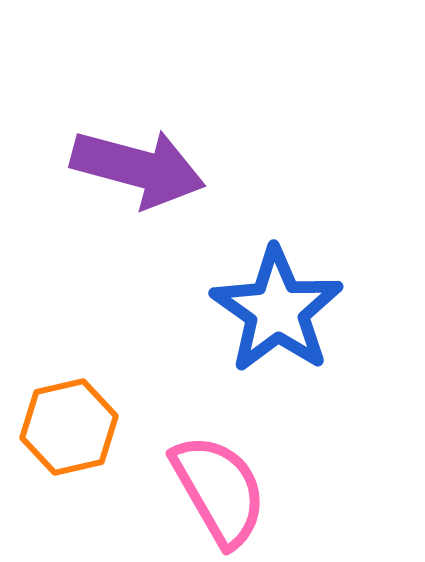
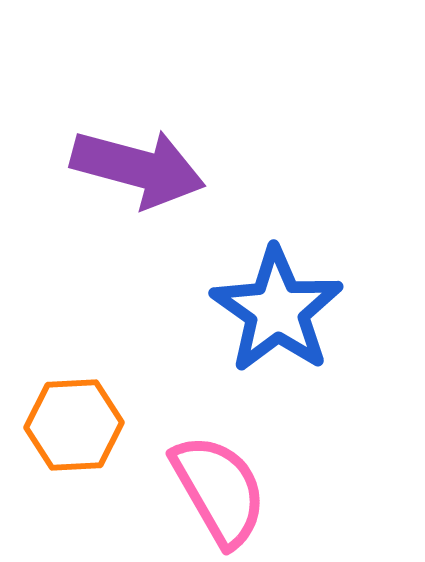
orange hexagon: moved 5 px right, 2 px up; rotated 10 degrees clockwise
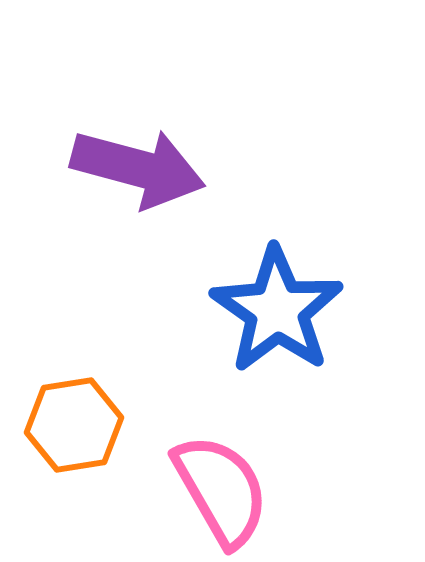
orange hexagon: rotated 6 degrees counterclockwise
pink semicircle: moved 2 px right
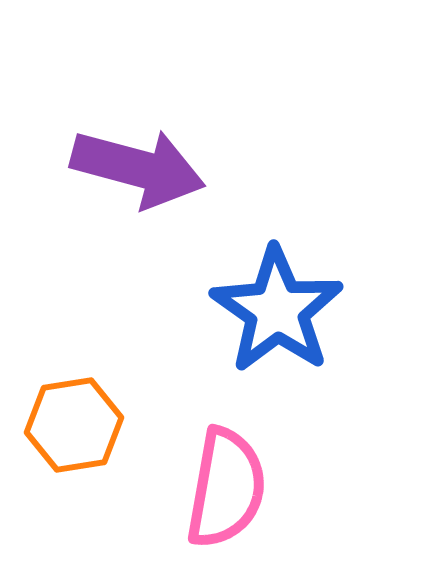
pink semicircle: moved 5 px right, 2 px up; rotated 40 degrees clockwise
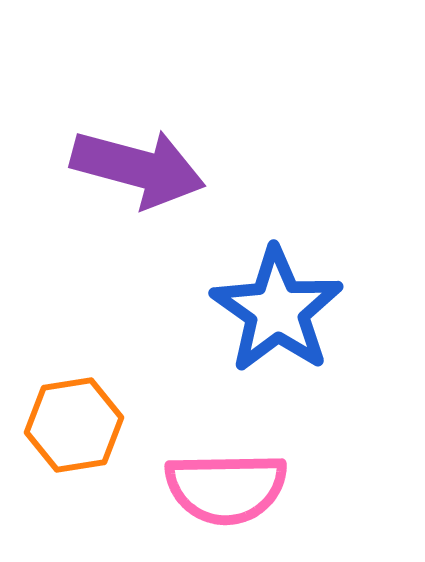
pink semicircle: rotated 79 degrees clockwise
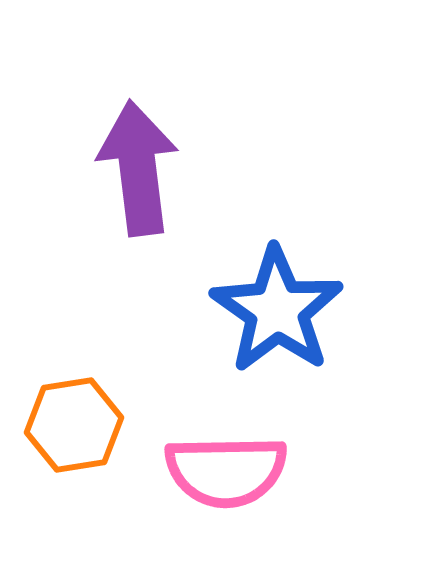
purple arrow: rotated 112 degrees counterclockwise
pink semicircle: moved 17 px up
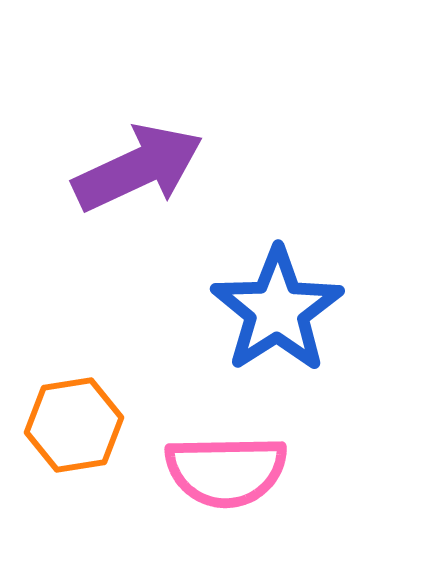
purple arrow: rotated 72 degrees clockwise
blue star: rotated 4 degrees clockwise
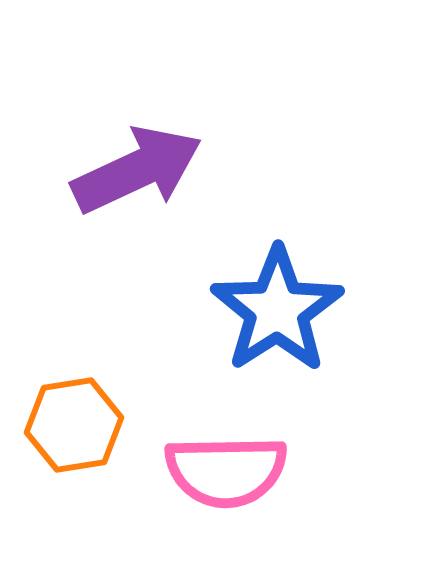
purple arrow: moved 1 px left, 2 px down
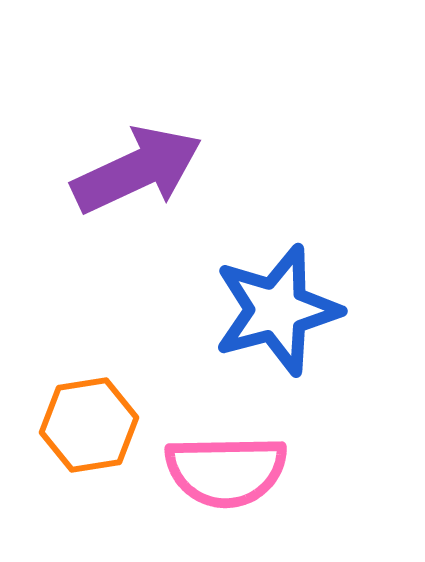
blue star: rotated 18 degrees clockwise
orange hexagon: moved 15 px right
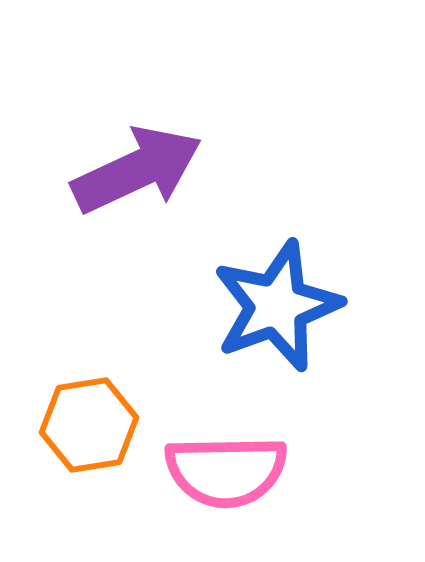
blue star: moved 4 px up; rotated 5 degrees counterclockwise
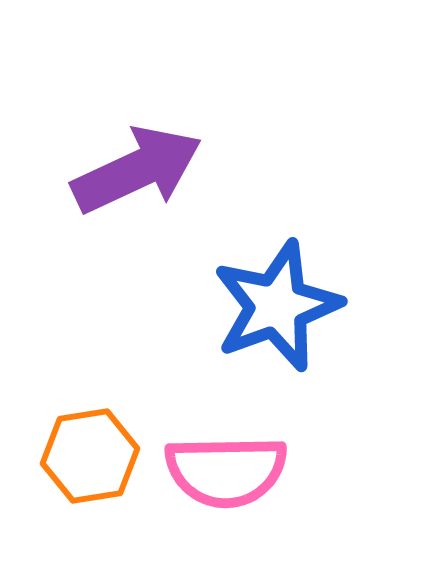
orange hexagon: moved 1 px right, 31 px down
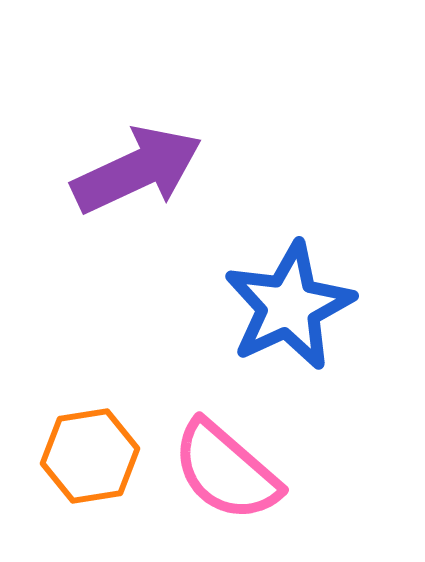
blue star: moved 12 px right; rotated 5 degrees counterclockwise
pink semicircle: rotated 42 degrees clockwise
